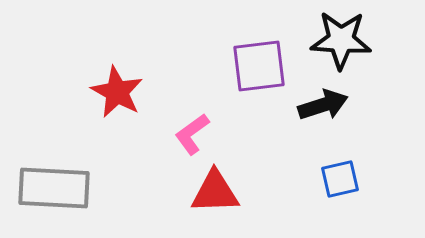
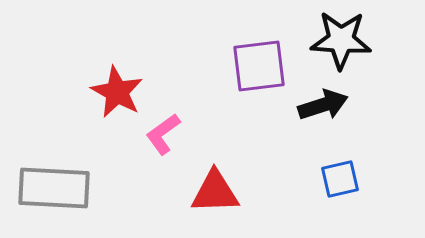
pink L-shape: moved 29 px left
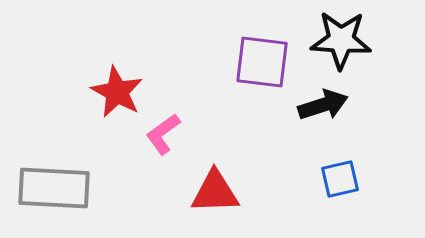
purple square: moved 3 px right, 4 px up; rotated 14 degrees clockwise
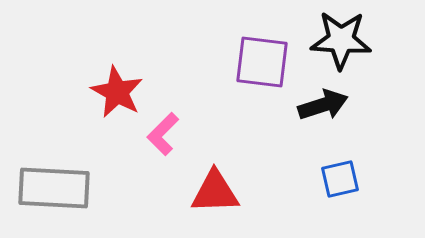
pink L-shape: rotated 9 degrees counterclockwise
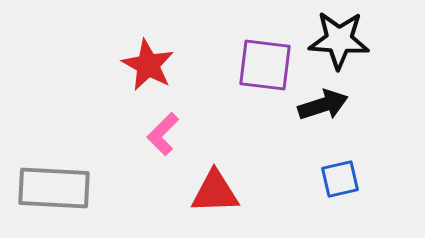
black star: moved 2 px left
purple square: moved 3 px right, 3 px down
red star: moved 31 px right, 27 px up
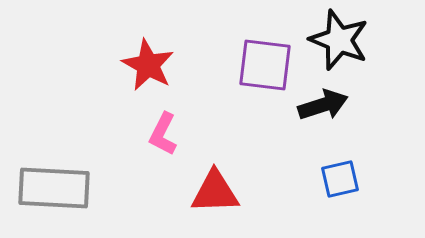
black star: rotated 18 degrees clockwise
pink L-shape: rotated 18 degrees counterclockwise
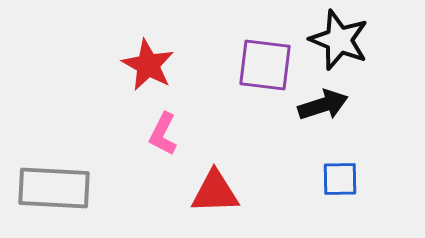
blue square: rotated 12 degrees clockwise
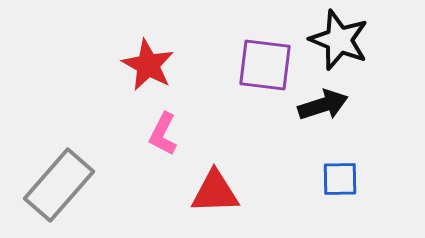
gray rectangle: moved 5 px right, 3 px up; rotated 52 degrees counterclockwise
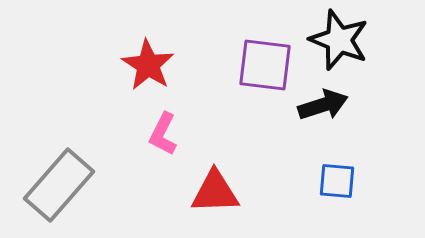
red star: rotated 4 degrees clockwise
blue square: moved 3 px left, 2 px down; rotated 6 degrees clockwise
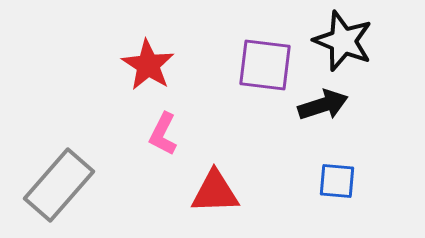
black star: moved 4 px right, 1 px down
